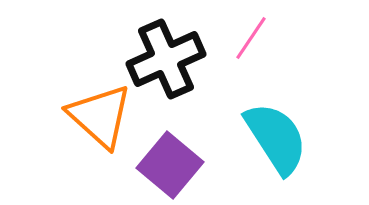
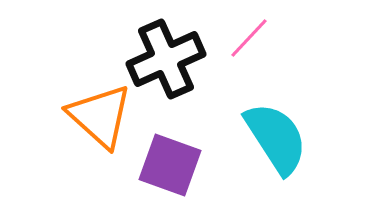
pink line: moved 2 px left; rotated 9 degrees clockwise
purple square: rotated 20 degrees counterclockwise
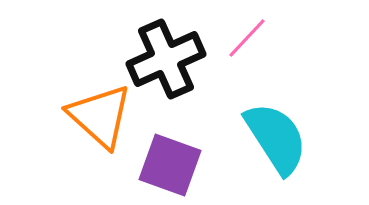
pink line: moved 2 px left
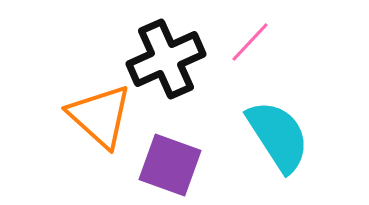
pink line: moved 3 px right, 4 px down
cyan semicircle: moved 2 px right, 2 px up
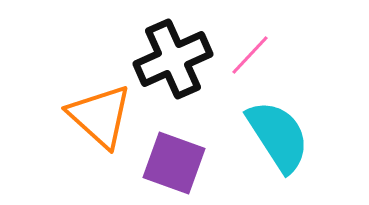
pink line: moved 13 px down
black cross: moved 7 px right
purple square: moved 4 px right, 2 px up
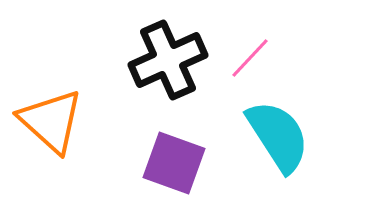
pink line: moved 3 px down
black cross: moved 5 px left, 1 px down
orange triangle: moved 49 px left, 5 px down
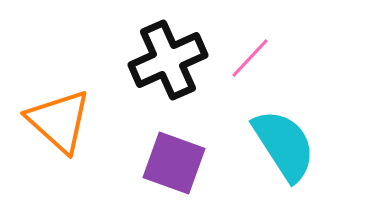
orange triangle: moved 8 px right
cyan semicircle: moved 6 px right, 9 px down
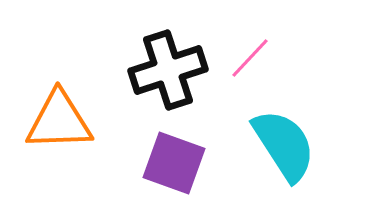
black cross: moved 10 px down; rotated 6 degrees clockwise
orange triangle: rotated 44 degrees counterclockwise
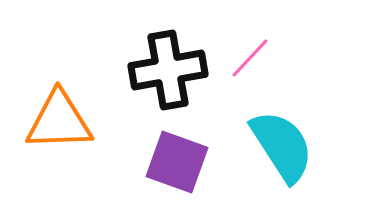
black cross: rotated 8 degrees clockwise
cyan semicircle: moved 2 px left, 1 px down
purple square: moved 3 px right, 1 px up
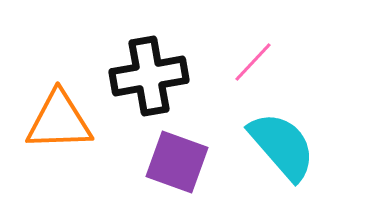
pink line: moved 3 px right, 4 px down
black cross: moved 19 px left, 6 px down
cyan semicircle: rotated 8 degrees counterclockwise
